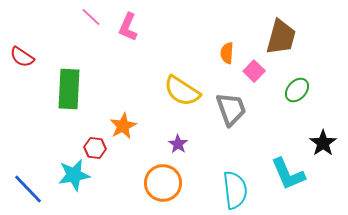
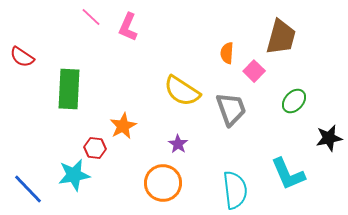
green ellipse: moved 3 px left, 11 px down
black star: moved 6 px right, 5 px up; rotated 24 degrees clockwise
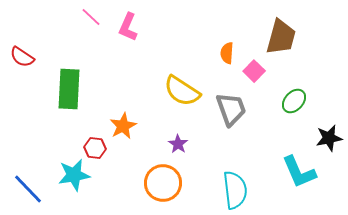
cyan L-shape: moved 11 px right, 2 px up
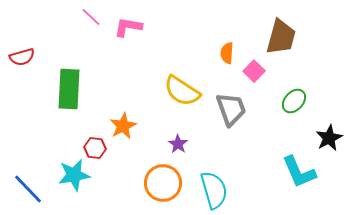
pink L-shape: rotated 76 degrees clockwise
red semicircle: rotated 50 degrees counterclockwise
black star: rotated 16 degrees counterclockwise
cyan semicircle: moved 21 px left; rotated 9 degrees counterclockwise
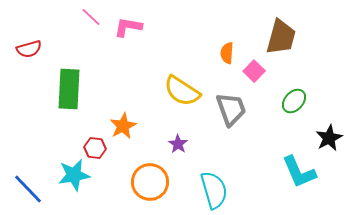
red semicircle: moved 7 px right, 8 px up
orange circle: moved 13 px left, 1 px up
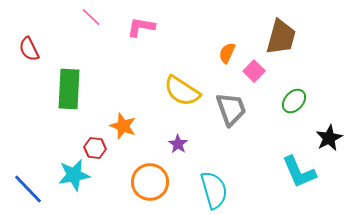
pink L-shape: moved 13 px right
red semicircle: rotated 80 degrees clockwise
orange semicircle: rotated 20 degrees clockwise
orange star: rotated 24 degrees counterclockwise
